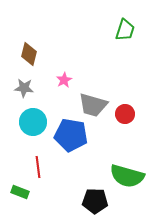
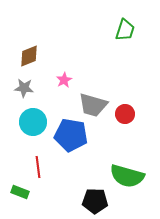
brown diamond: moved 2 px down; rotated 55 degrees clockwise
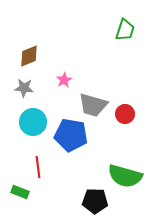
green semicircle: moved 2 px left
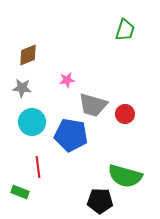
brown diamond: moved 1 px left, 1 px up
pink star: moved 3 px right; rotated 21 degrees clockwise
gray star: moved 2 px left
cyan circle: moved 1 px left
black pentagon: moved 5 px right
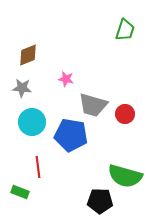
pink star: moved 1 px left, 1 px up; rotated 21 degrees clockwise
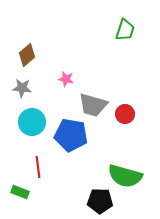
brown diamond: moved 1 px left; rotated 20 degrees counterclockwise
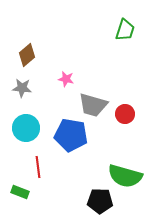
cyan circle: moved 6 px left, 6 px down
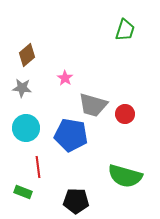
pink star: moved 1 px left, 1 px up; rotated 21 degrees clockwise
green rectangle: moved 3 px right
black pentagon: moved 24 px left
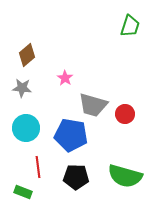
green trapezoid: moved 5 px right, 4 px up
black pentagon: moved 24 px up
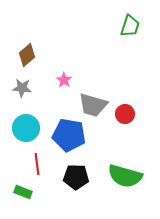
pink star: moved 1 px left, 2 px down
blue pentagon: moved 2 px left
red line: moved 1 px left, 3 px up
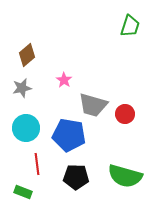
gray star: rotated 18 degrees counterclockwise
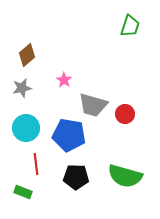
red line: moved 1 px left
